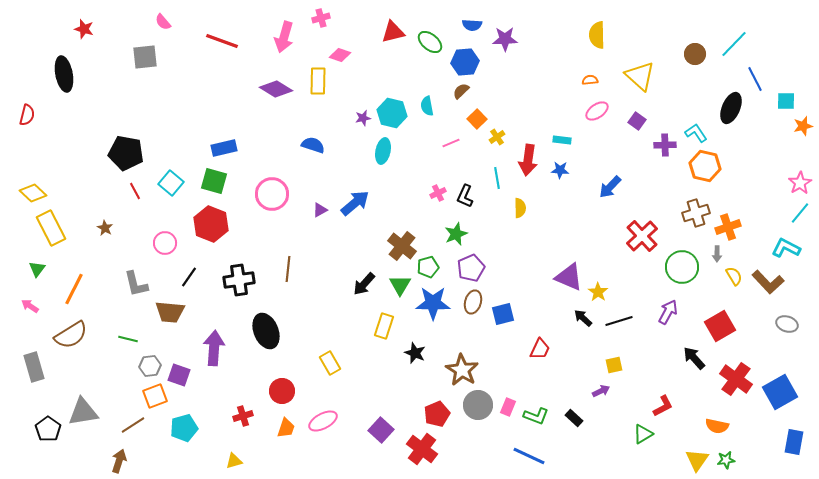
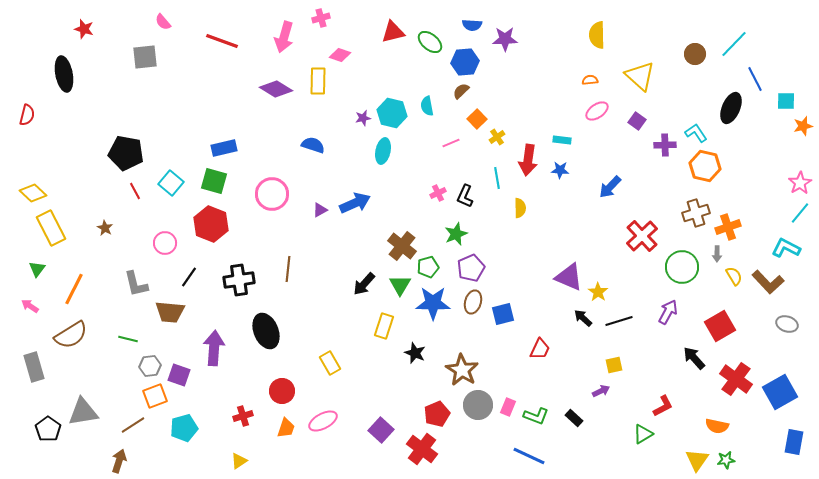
blue arrow at (355, 203): rotated 16 degrees clockwise
yellow triangle at (234, 461): moved 5 px right; rotated 18 degrees counterclockwise
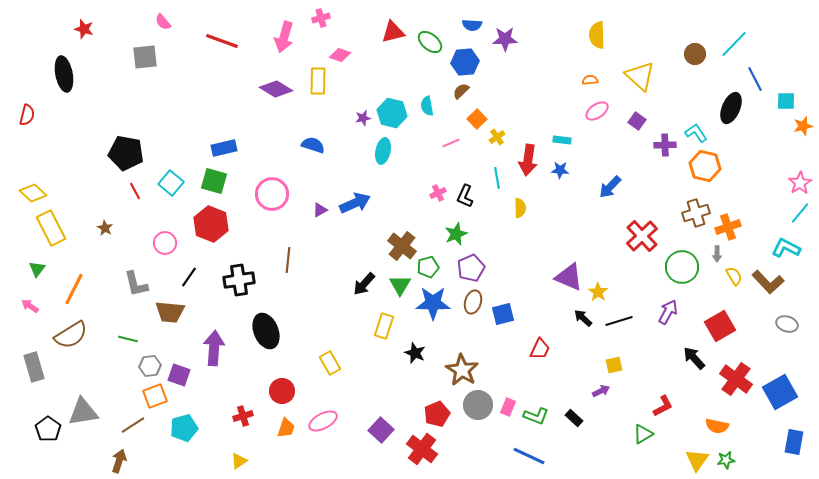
brown line at (288, 269): moved 9 px up
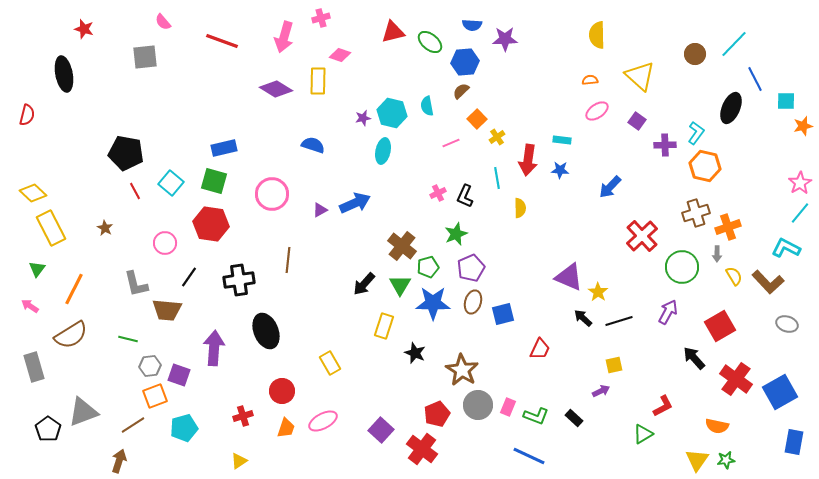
cyan L-shape at (696, 133): rotated 70 degrees clockwise
red hexagon at (211, 224): rotated 12 degrees counterclockwise
brown trapezoid at (170, 312): moved 3 px left, 2 px up
gray triangle at (83, 412): rotated 12 degrees counterclockwise
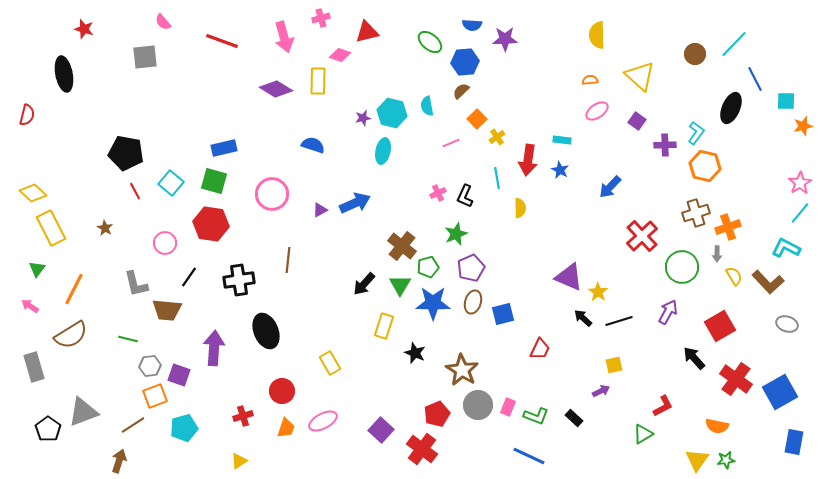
red triangle at (393, 32): moved 26 px left
pink arrow at (284, 37): rotated 32 degrees counterclockwise
blue star at (560, 170): rotated 24 degrees clockwise
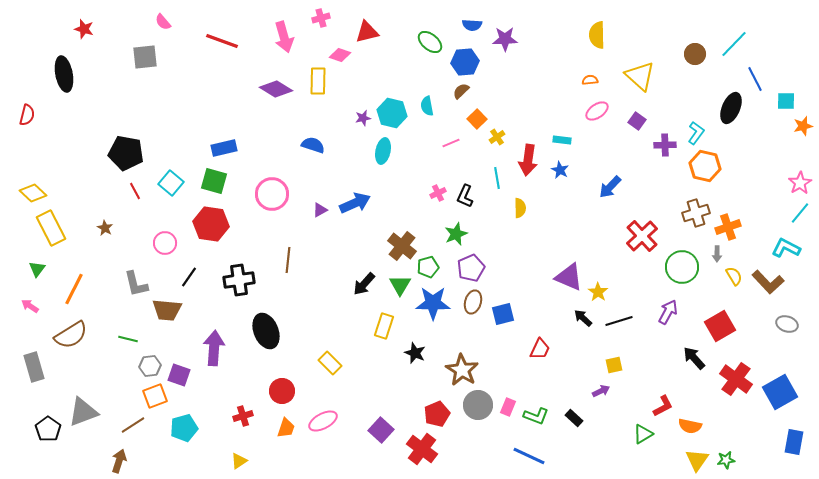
yellow rectangle at (330, 363): rotated 15 degrees counterclockwise
orange semicircle at (717, 426): moved 27 px left
